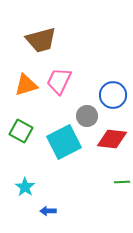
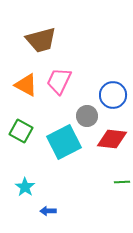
orange triangle: rotated 45 degrees clockwise
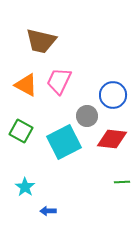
brown trapezoid: moved 1 px down; rotated 28 degrees clockwise
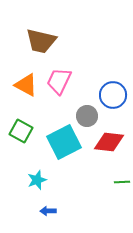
red diamond: moved 3 px left, 3 px down
cyan star: moved 12 px right, 7 px up; rotated 18 degrees clockwise
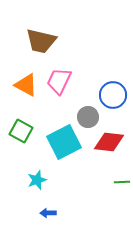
gray circle: moved 1 px right, 1 px down
blue arrow: moved 2 px down
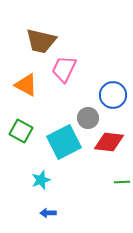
pink trapezoid: moved 5 px right, 12 px up
gray circle: moved 1 px down
cyan star: moved 4 px right
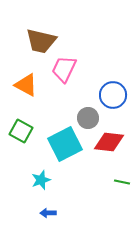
cyan square: moved 1 px right, 2 px down
green line: rotated 14 degrees clockwise
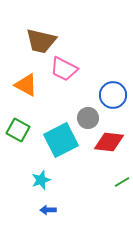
pink trapezoid: rotated 88 degrees counterclockwise
green square: moved 3 px left, 1 px up
cyan square: moved 4 px left, 4 px up
green line: rotated 42 degrees counterclockwise
blue arrow: moved 3 px up
